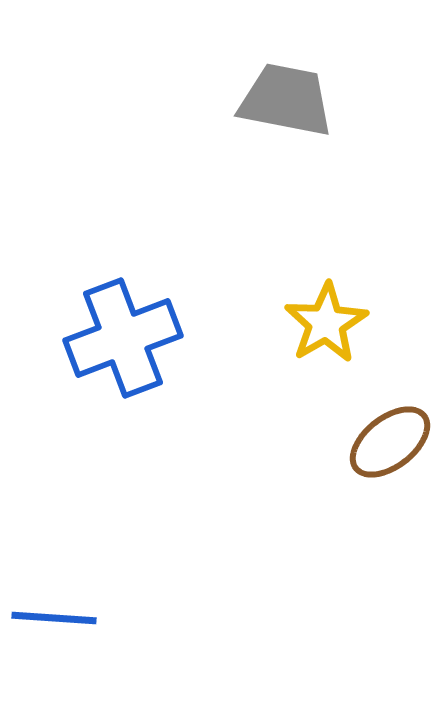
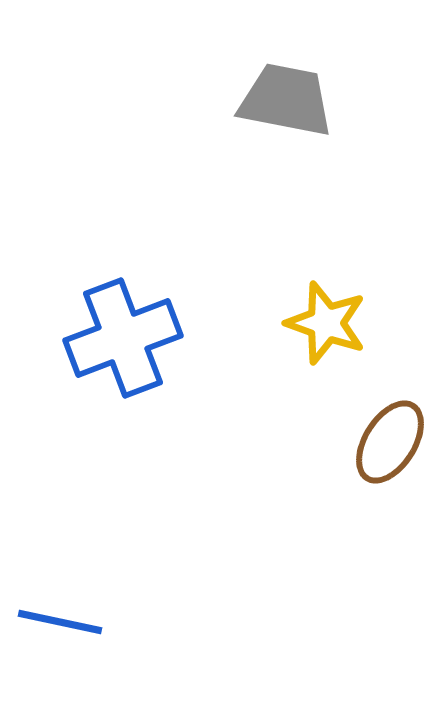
yellow star: rotated 22 degrees counterclockwise
brown ellipse: rotated 20 degrees counterclockwise
blue line: moved 6 px right, 4 px down; rotated 8 degrees clockwise
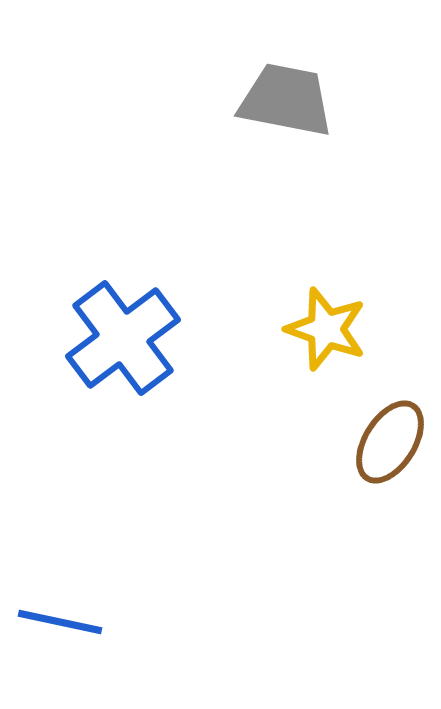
yellow star: moved 6 px down
blue cross: rotated 16 degrees counterclockwise
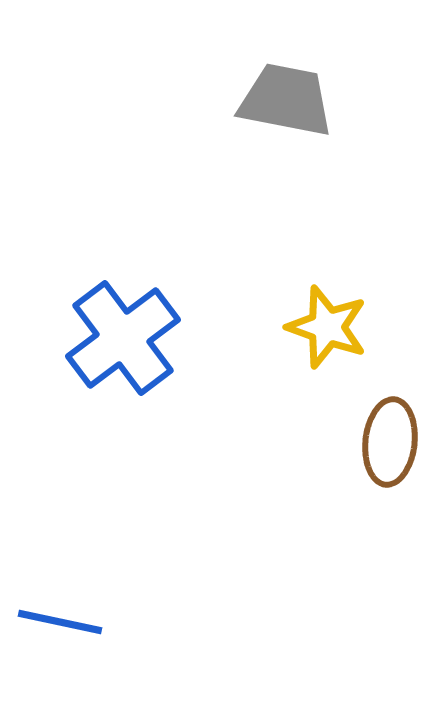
yellow star: moved 1 px right, 2 px up
brown ellipse: rotated 26 degrees counterclockwise
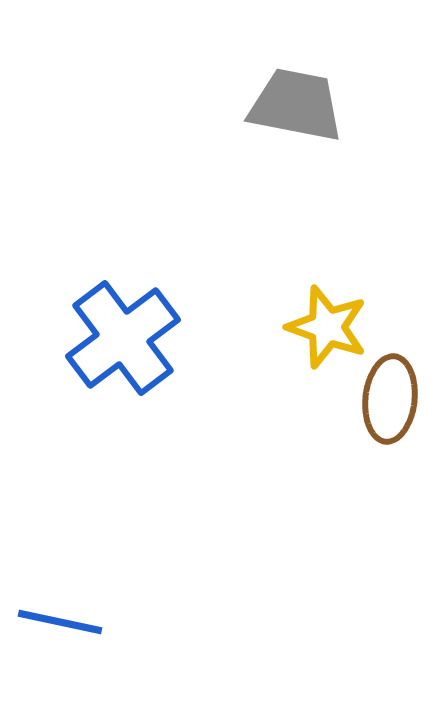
gray trapezoid: moved 10 px right, 5 px down
brown ellipse: moved 43 px up
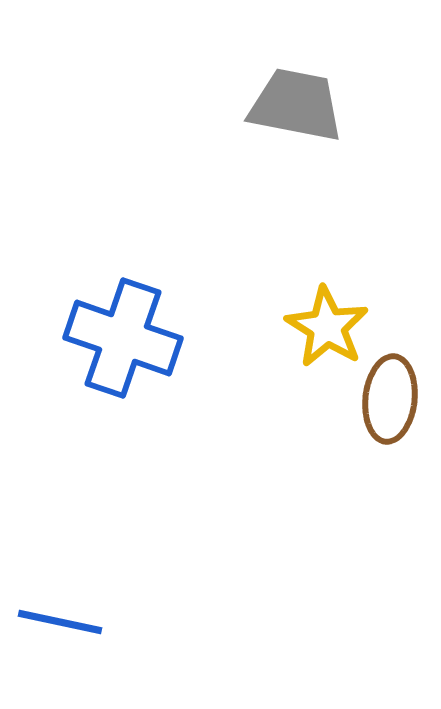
yellow star: rotated 12 degrees clockwise
blue cross: rotated 34 degrees counterclockwise
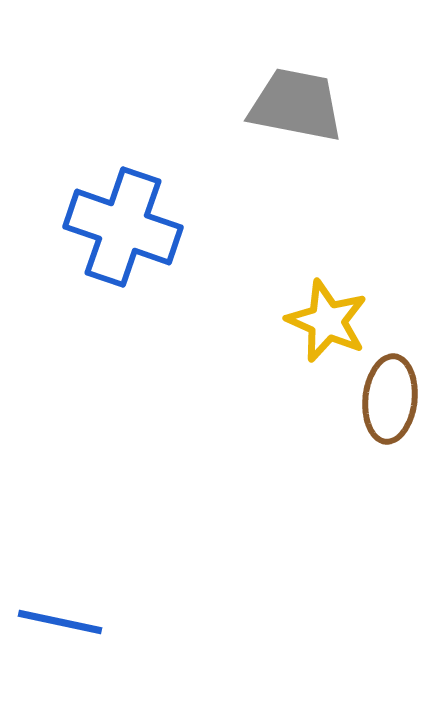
yellow star: moved 6 px up; rotated 8 degrees counterclockwise
blue cross: moved 111 px up
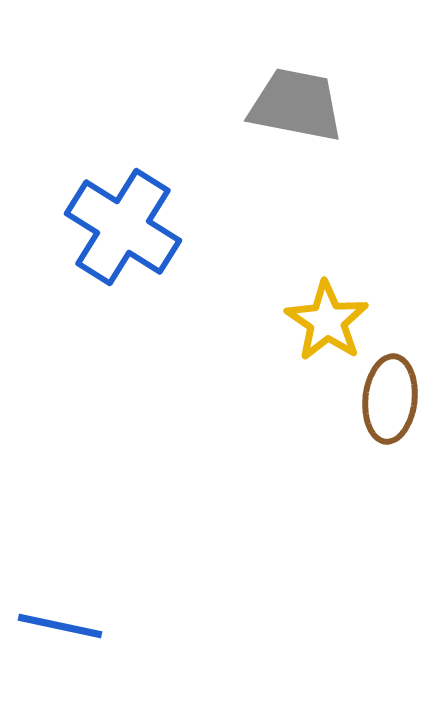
blue cross: rotated 13 degrees clockwise
yellow star: rotated 10 degrees clockwise
blue line: moved 4 px down
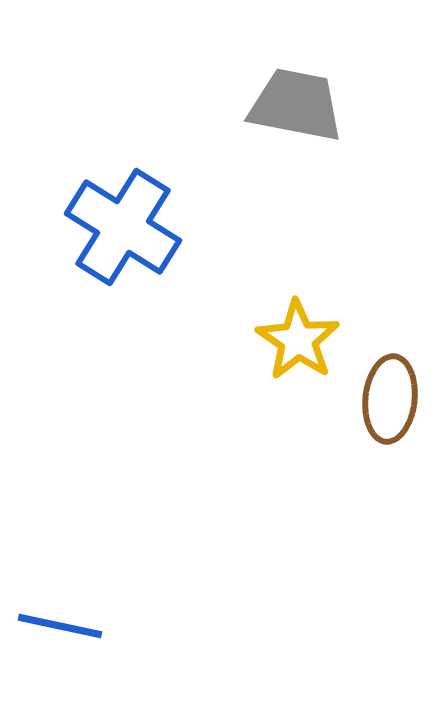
yellow star: moved 29 px left, 19 px down
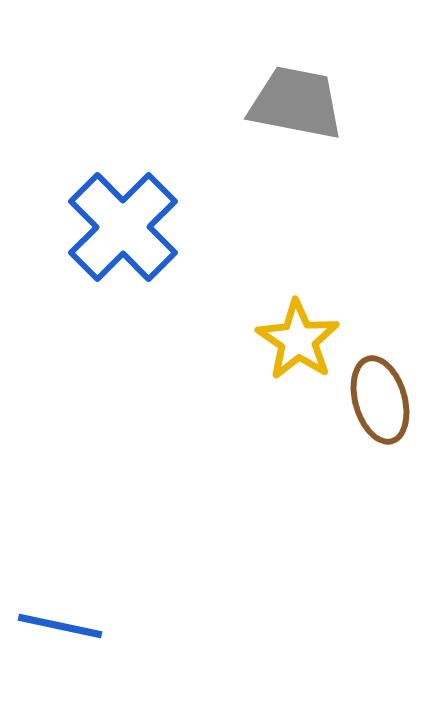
gray trapezoid: moved 2 px up
blue cross: rotated 13 degrees clockwise
brown ellipse: moved 10 px left, 1 px down; rotated 22 degrees counterclockwise
